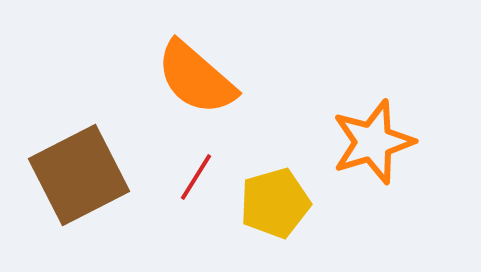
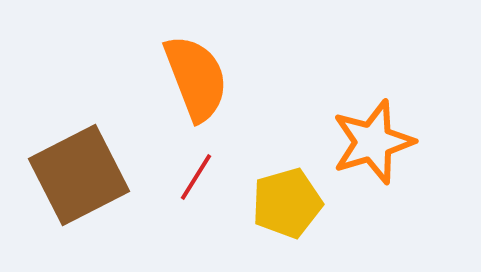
orange semicircle: rotated 152 degrees counterclockwise
yellow pentagon: moved 12 px right
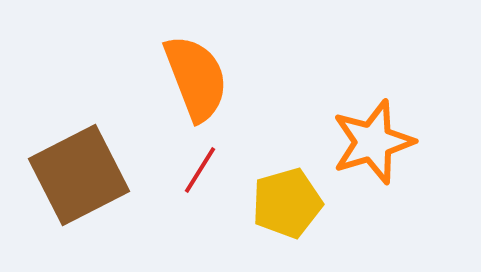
red line: moved 4 px right, 7 px up
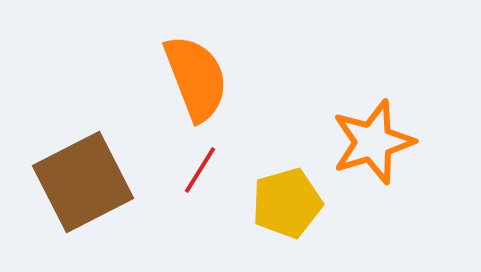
brown square: moved 4 px right, 7 px down
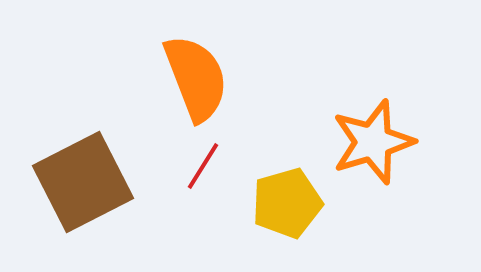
red line: moved 3 px right, 4 px up
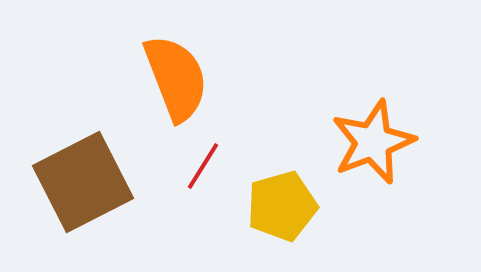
orange semicircle: moved 20 px left
orange star: rotated 4 degrees counterclockwise
yellow pentagon: moved 5 px left, 3 px down
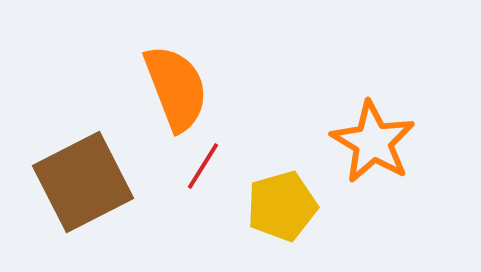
orange semicircle: moved 10 px down
orange star: rotated 20 degrees counterclockwise
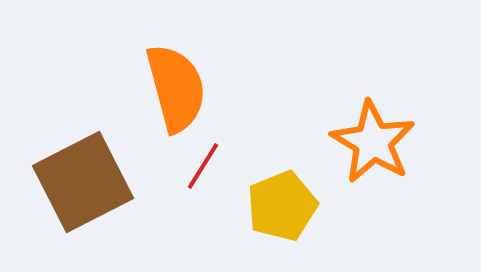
orange semicircle: rotated 6 degrees clockwise
yellow pentagon: rotated 6 degrees counterclockwise
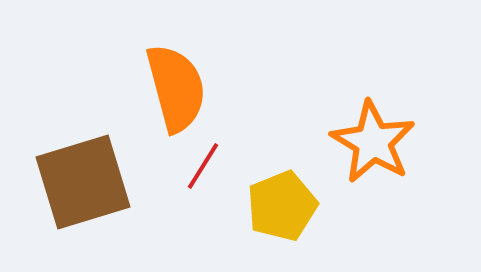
brown square: rotated 10 degrees clockwise
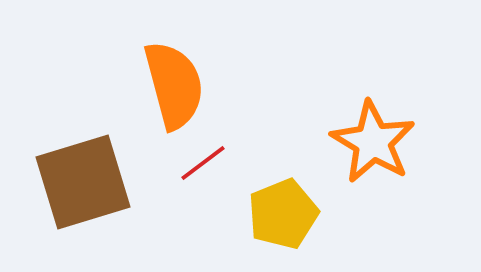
orange semicircle: moved 2 px left, 3 px up
red line: moved 3 px up; rotated 21 degrees clockwise
yellow pentagon: moved 1 px right, 8 px down
